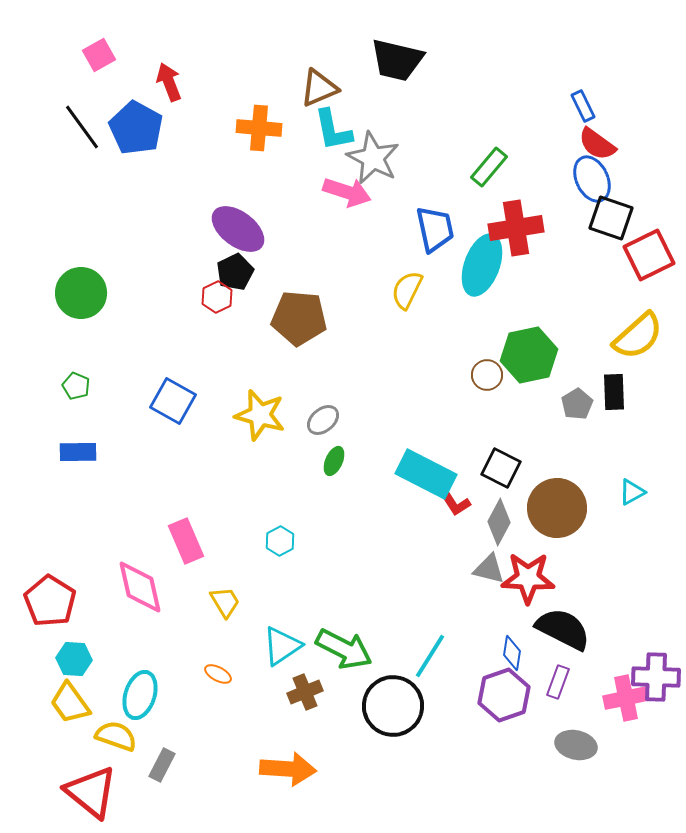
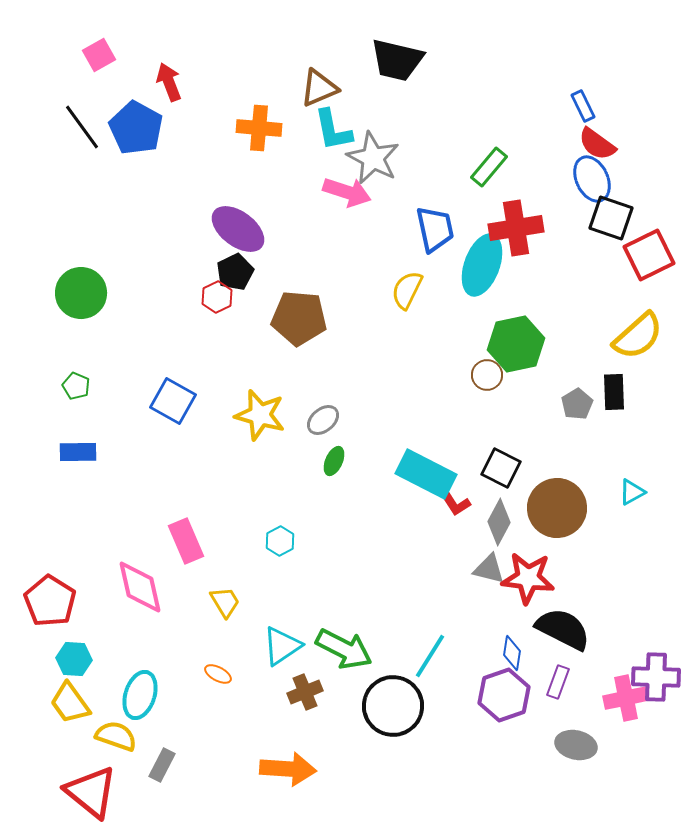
green hexagon at (529, 355): moved 13 px left, 11 px up
red star at (528, 578): rotated 4 degrees clockwise
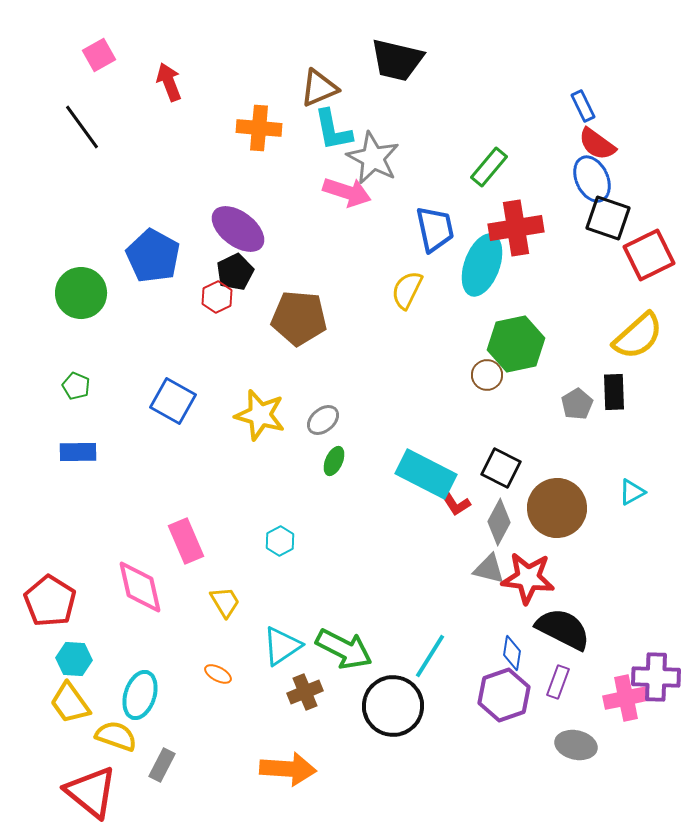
blue pentagon at (136, 128): moved 17 px right, 128 px down
black square at (611, 218): moved 3 px left
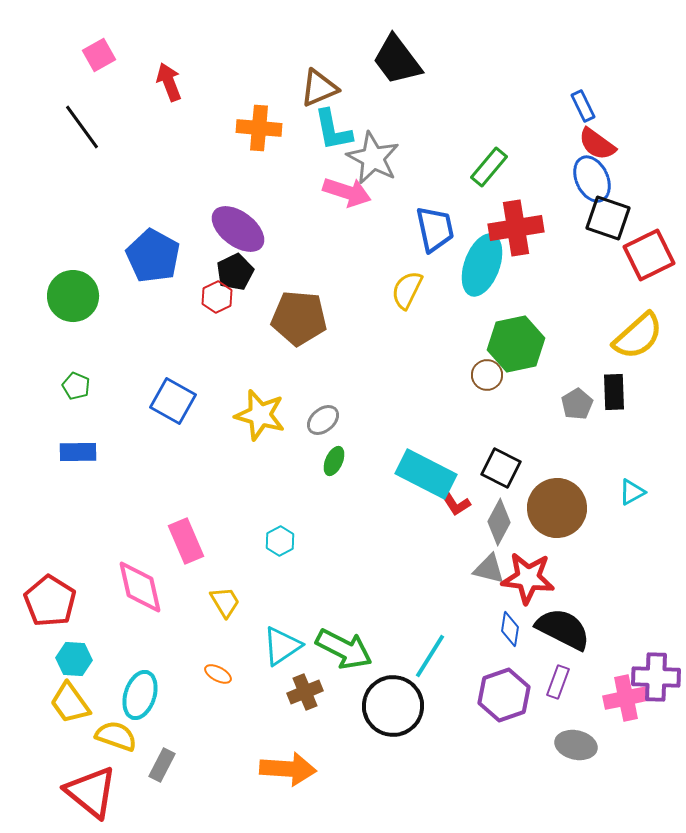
black trapezoid at (397, 60): rotated 40 degrees clockwise
green circle at (81, 293): moved 8 px left, 3 px down
blue diamond at (512, 653): moved 2 px left, 24 px up
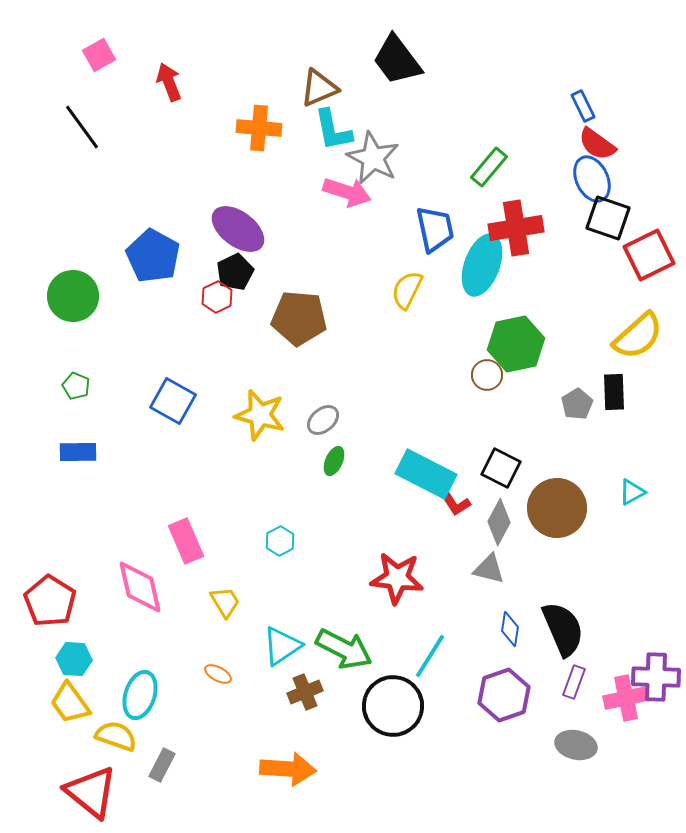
red star at (528, 578): moved 131 px left
black semicircle at (563, 629): rotated 40 degrees clockwise
purple rectangle at (558, 682): moved 16 px right
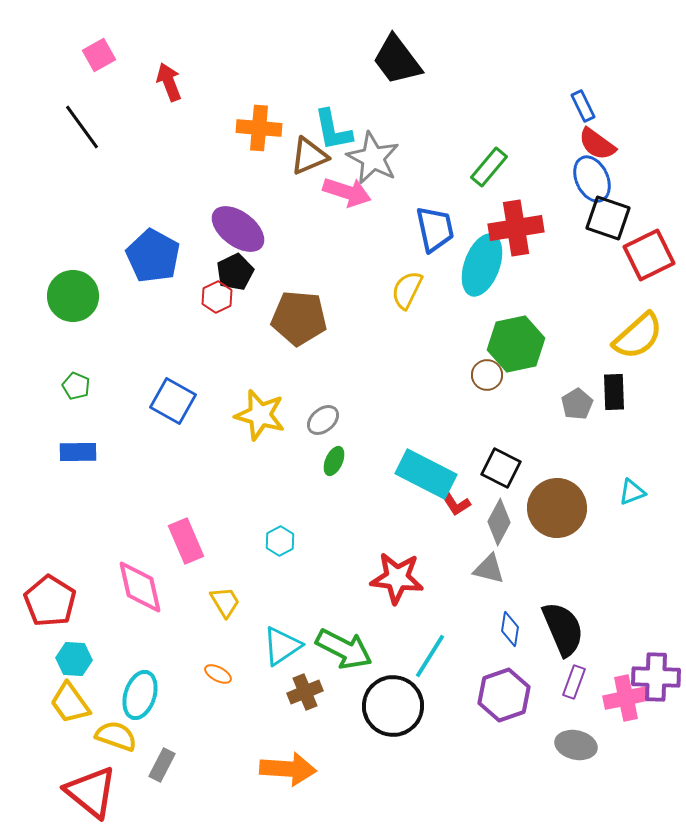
brown triangle at (319, 88): moved 10 px left, 68 px down
cyan triangle at (632, 492): rotated 8 degrees clockwise
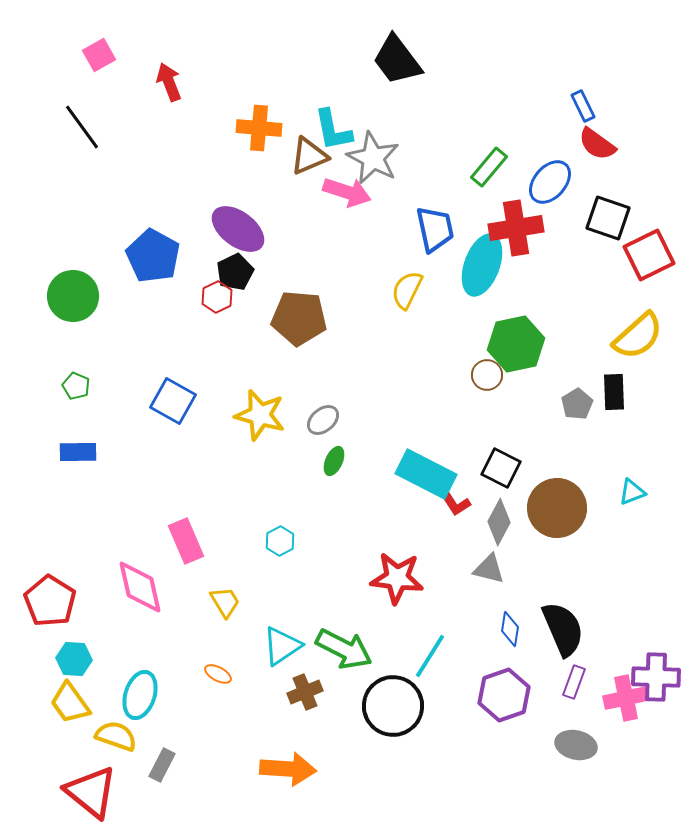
blue ellipse at (592, 179): moved 42 px left, 3 px down; rotated 66 degrees clockwise
